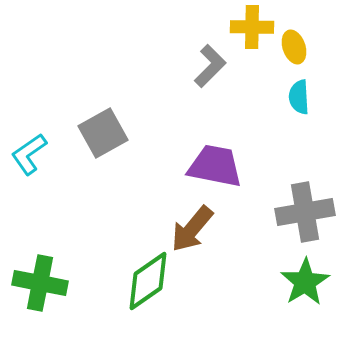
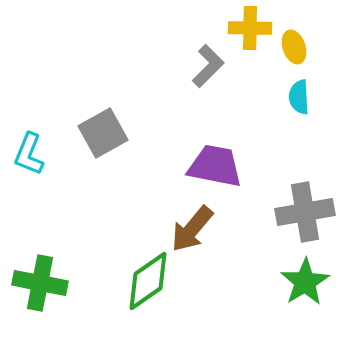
yellow cross: moved 2 px left, 1 px down
gray L-shape: moved 2 px left
cyan L-shape: rotated 33 degrees counterclockwise
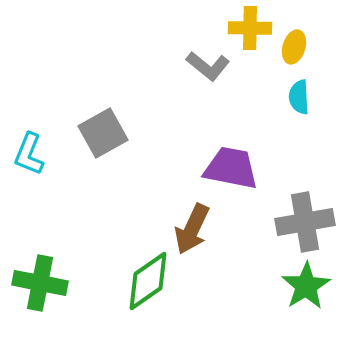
yellow ellipse: rotated 36 degrees clockwise
gray L-shape: rotated 84 degrees clockwise
purple trapezoid: moved 16 px right, 2 px down
gray cross: moved 10 px down
brown arrow: rotated 15 degrees counterclockwise
green star: moved 1 px right, 4 px down
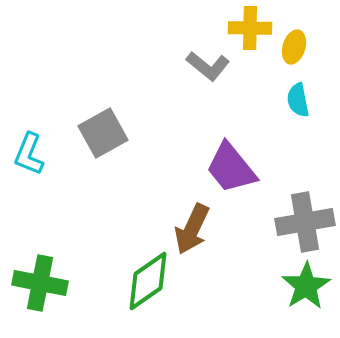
cyan semicircle: moved 1 px left, 3 px down; rotated 8 degrees counterclockwise
purple trapezoid: rotated 140 degrees counterclockwise
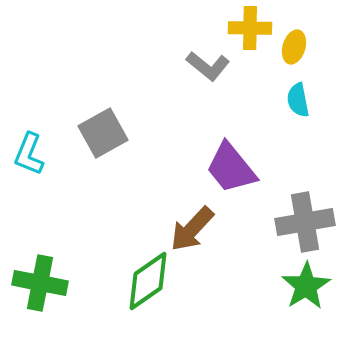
brown arrow: rotated 18 degrees clockwise
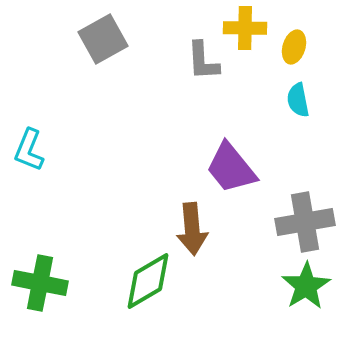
yellow cross: moved 5 px left
gray L-shape: moved 5 px left, 5 px up; rotated 48 degrees clockwise
gray square: moved 94 px up
cyan L-shape: moved 4 px up
brown arrow: rotated 48 degrees counterclockwise
green diamond: rotated 4 degrees clockwise
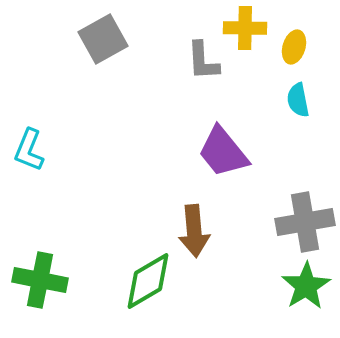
purple trapezoid: moved 8 px left, 16 px up
brown arrow: moved 2 px right, 2 px down
green cross: moved 3 px up
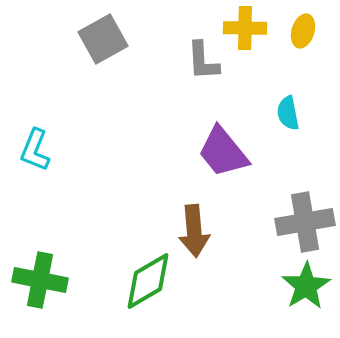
yellow ellipse: moved 9 px right, 16 px up
cyan semicircle: moved 10 px left, 13 px down
cyan L-shape: moved 6 px right
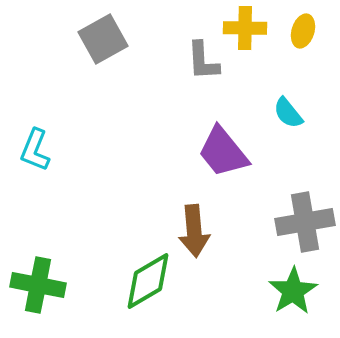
cyan semicircle: rotated 28 degrees counterclockwise
green cross: moved 2 px left, 5 px down
green star: moved 13 px left, 5 px down
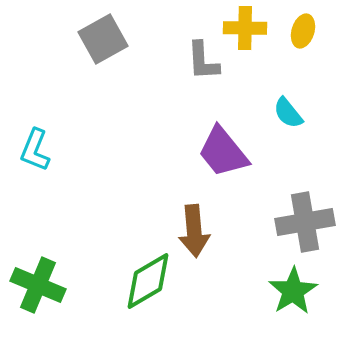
green cross: rotated 12 degrees clockwise
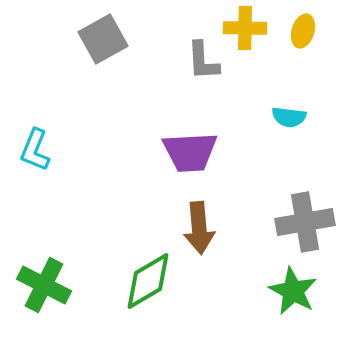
cyan semicircle: moved 1 px right, 4 px down; rotated 44 degrees counterclockwise
purple trapezoid: moved 33 px left; rotated 54 degrees counterclockwise
brown arrow: moved 5 px right, 3 px up
green cross: moved 6 px right; rotated 4 degrees clockwise
green star: rotated 12 degrees counterclockwise
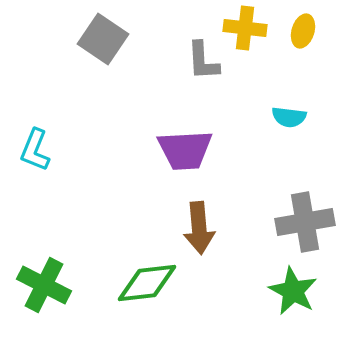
yellow cross: rotated 6 degrees clockwise
gray square: rotated 27 degrees counterclockwise
purple trapezoid: moved 5 px left, 2 px up
green diamond: moved 1 px left, 2 px down; rotated 24 degrees clockwise
